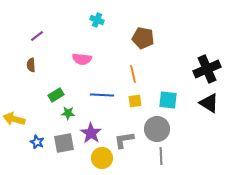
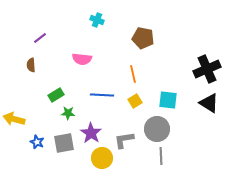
purple line: moved 3 px right, 2 px down
yellow square: rotated 24 degrees counterclockwise
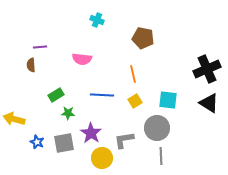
purple line: moved 9 px down; rotated 32 degrees clockwise
gray circle: moved 1 px up
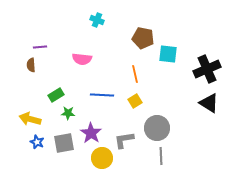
orange line: moved 2 px right
cyan square: moved 46 px up
yellow arrow: moved 16 px right
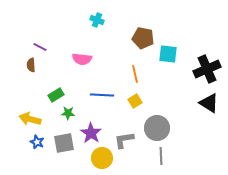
purple line: rotated 32 degrees clockwise
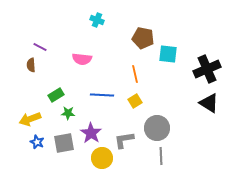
yellow arrow: rotated 35 degrees counterclockwise
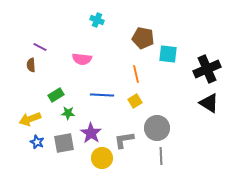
orange line: moved 1 px right
